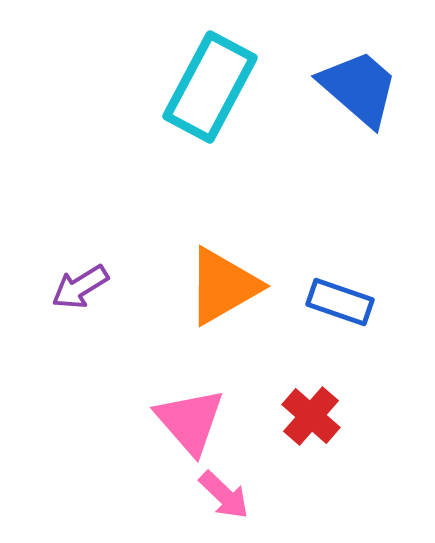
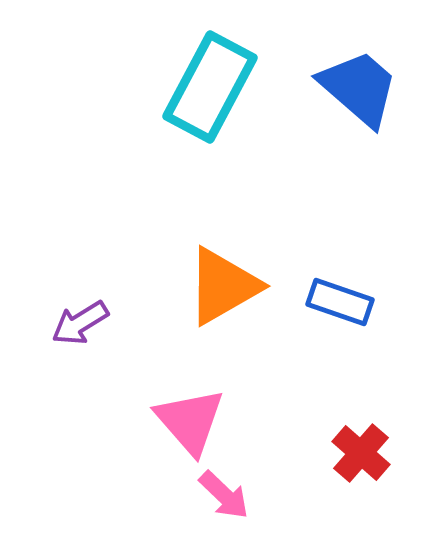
purple arrow: moved 36 px down
red cross: moved 50 px right, 37 px down
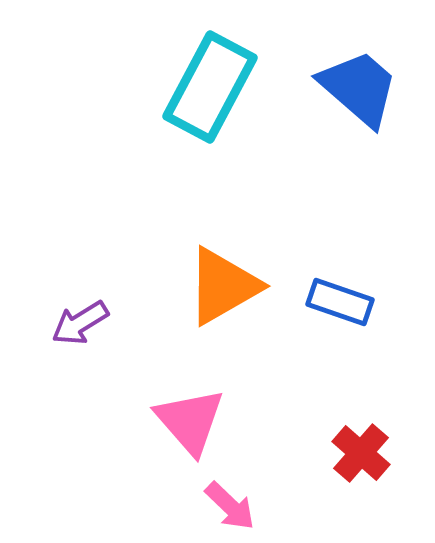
pink arrow: moved 6 px right, 11 px down
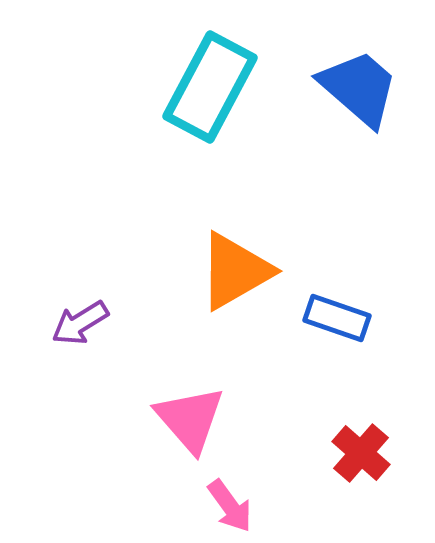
orange triangle: moved 12 px right, 15 px up
blue rectangle: moved 3 px left, 16 px down
pink triangle: moved 2 px up
pink arrow: rotated 10 degrees clockwise
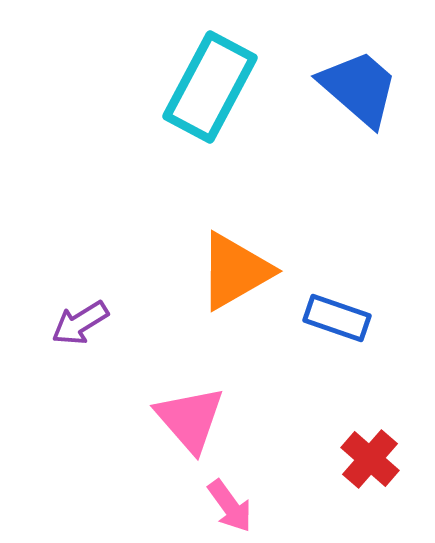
red cross: moved 9 px right, 6 px down
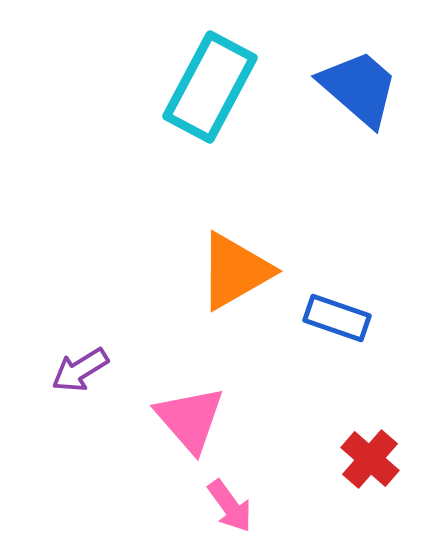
purple arrow: moved 47 px down
